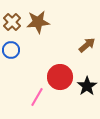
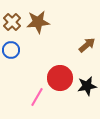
red circle: moved 1 px down
black star: rotated 24 degrees clockwise
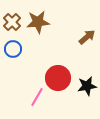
brown arrow: moved 8 px up
blue circle: moved 2 px right, 1 px up
red circle: moved 2 px left
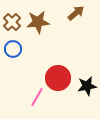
brown arrow: moved 11 px left, 24 px up
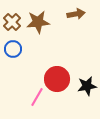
brown arrow: moved 1 px down; rotated 30 degrees clockwise
red circle: moved 1 px left, 1 px down
